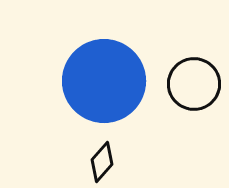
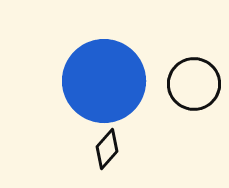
black diamond: moved 5 px right, 13 px up
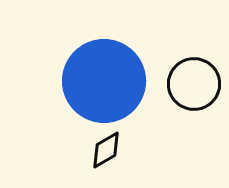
black diamond: moved 1 px left, 1 px down; rotated 18 degrees clockwise
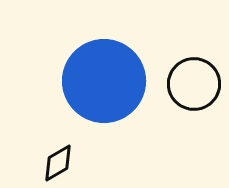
black diamond: moved 48 px left, 13 px down
